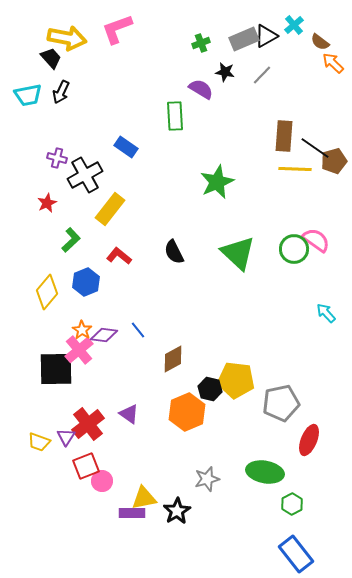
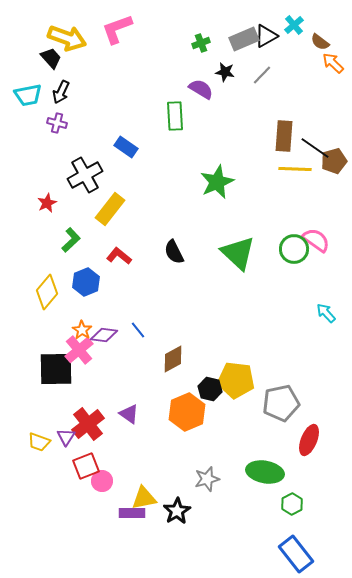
yellow arrow at (67, 38): rotated 9 degrees clockwise
purple cross at (57, 158): moved 35 px up
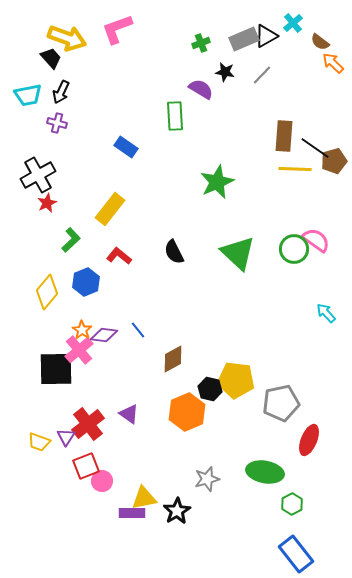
cyan cross at (294, 25): moved 1 px left, 2 px up
black cross at (85, 175): moved 47 px left
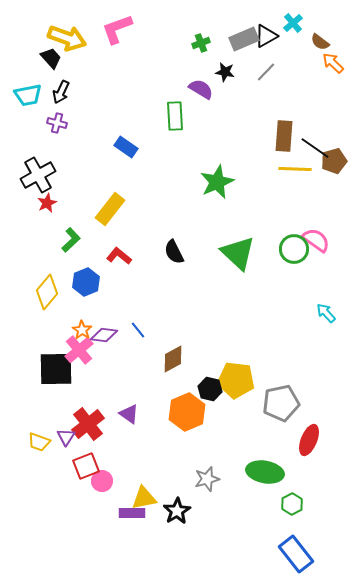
gray line at (262, 75): moved 4 px right, 3 px up
